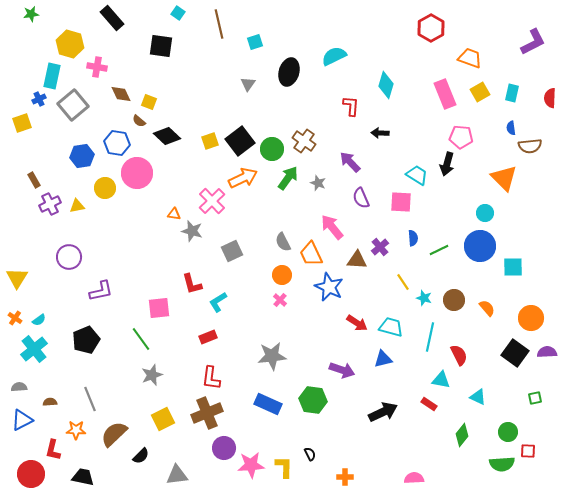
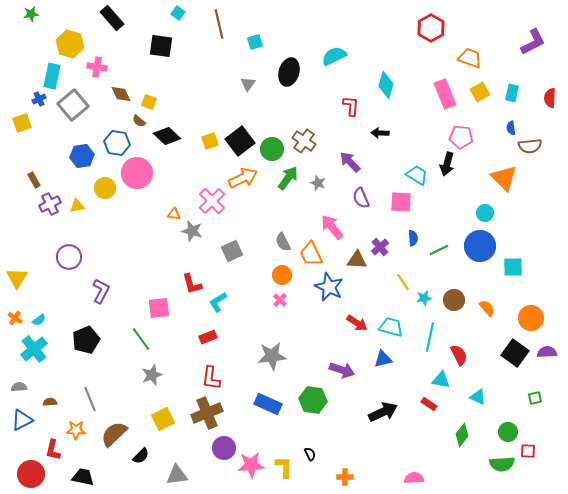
purple L-shape at (101, 291): rotated 50 degrees counterclockwise
cyan star at (424, 298): rotated 28 degrees counterclockwise
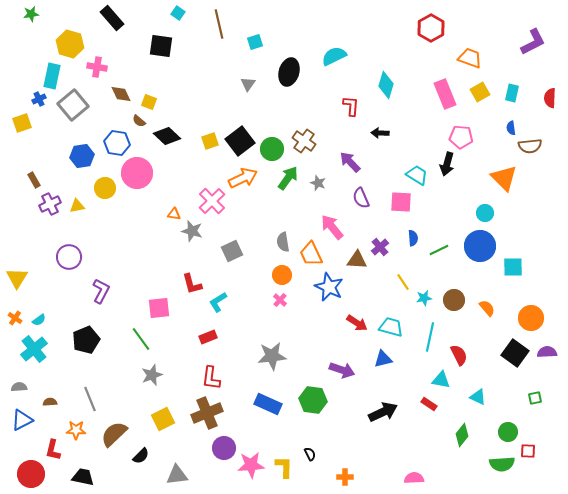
gray semicircle at (283, 242): rotated 18 degrees clockwise
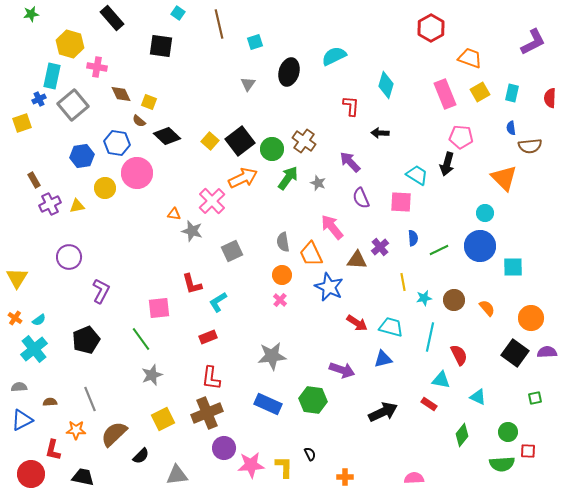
yellow square at (210, 141): rotated 30 degrees counterclockwise
yellow line at (403, 282): rotated 24 degrees clockwise
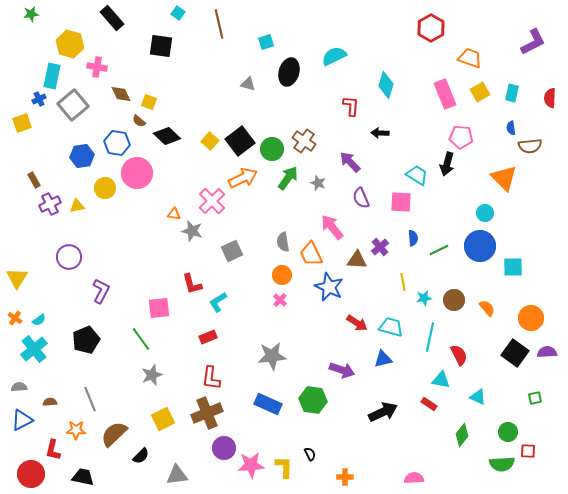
cyan square at (255, 42): moved 11 px right
gray triangle at (248, 84): rotated 49 degrees counterclockwise
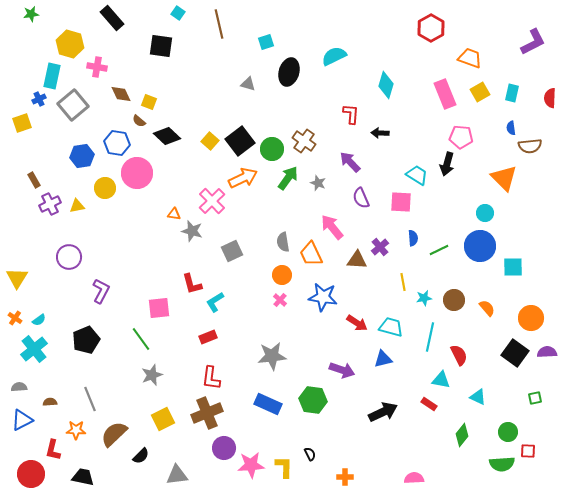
red L-shape at (351, 106): moved 8 px down
blue star at (329, 287): moved 6 px left, 10 px down; rotated 16 degrees counterclockwise
cyan L-shape at (218, 302): moved 3 px left
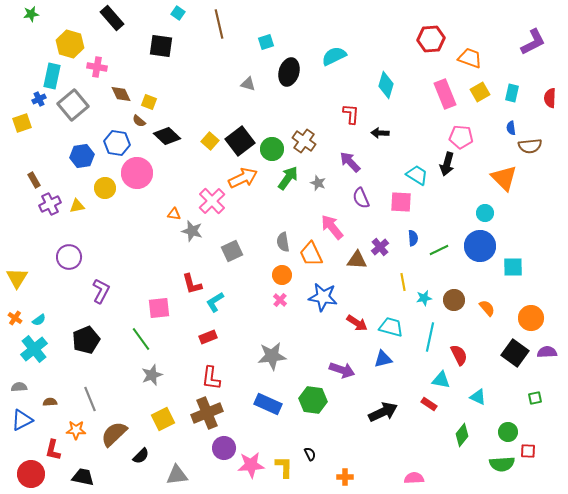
red hexagon at (431, 28): moved 11 px down; rotated 24 degrees clockwise
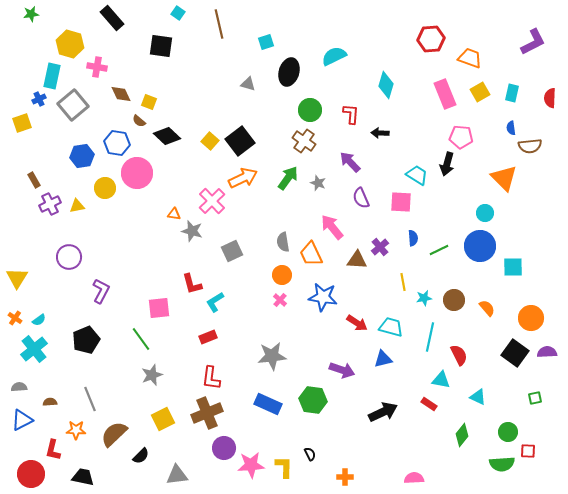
green circle at (272, 149): moved 38 px right, 39 px up
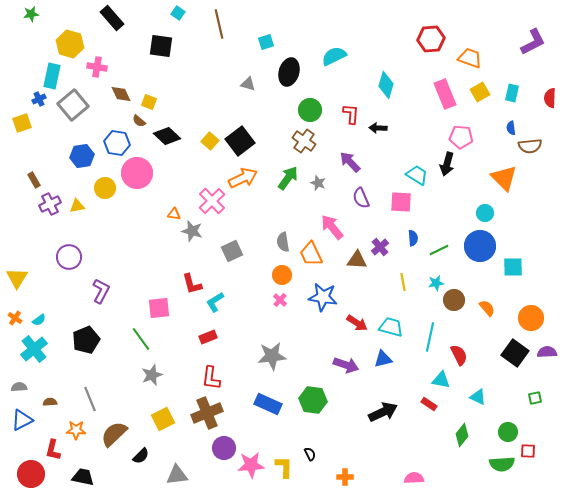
black arrow at (380, 133): moved 2 px left, 5 px up
cyan star at (424, 298): moved 12 px right, 15 px up
purple arrow at (342, 370): moved 4 px right, 5 px up
